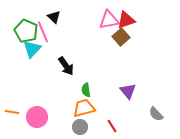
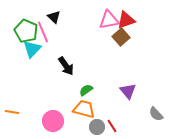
green semicircle: rotated 64 degrees clockwise
orange trapezoid: moved 1 px down; rotated 30 degrees clockwise
pink circle: moved 16 px right, 4 px down
gray circle: moved 17 px right
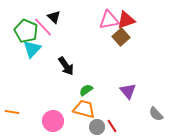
pink line: moved 5 px up; rotated 20 degrees counterclockwise
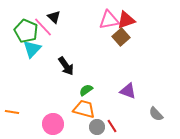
purple triangle: rotated 30 degrees counterclockwise
pink circle: moved 3 px down
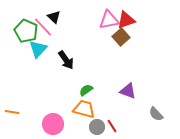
cyan triangle: moved 6 px right
black arrow: moved 6 px up
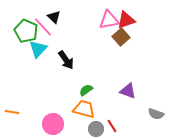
gray semicircle: rotated 28 degrees counterclockwise
gray circle: moved 1 px left, 2 px down
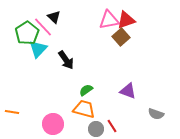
green pentagon: moved 1 px right, 2 px down; rotated 15 degrees clockwise
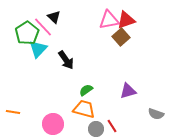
purple triangle: rotated 36 degrees counterclockwise
orange line: moved 1 px right
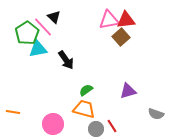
red triangle: rotated 12 degrees clockwise
cyan triangle: rotated 36 degrees clockwise
